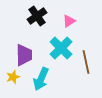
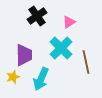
pink triangle: moved 1 px down
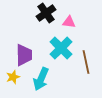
black cross: moved 9 px right, 3 px up
pink triangle: rotated 40 degrees clockwise
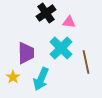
purple trapezoid: moved 2 px right, 2 px up
yellow star: rotated 16 degrees counterclockwise
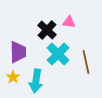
black cross: moved 1 px right, 17 px down; rotated 12 degrees counterclockwise
cyan cross: moved 3 px left, 6 px down
purple trapezoid: moved 8 px left, 1 px up
cyan arrow: moved 5 px left, 2 px down; rotated 15 degrees counterclockwise
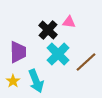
black cross: moved 1 px right
brown line: rotated 60 degrees clockwise
yellow star: moved 4 px down
cyan arrow: rotated 30 degrees counterclockwise
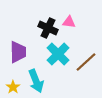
black cross: moved 2 px up; rotated 18 degrees counterclockwise
yellow star: moved 6 px down
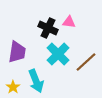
purple trapezoid: moved 1 px left; rotated 10 degrees clockwise
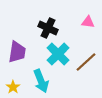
pink triangle: moved 19 px right
cyan arrow: moved 5 px right
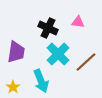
pink triangle: moved 10 px left
purple trapezoid: moved 1 px left
